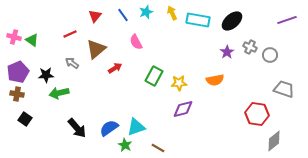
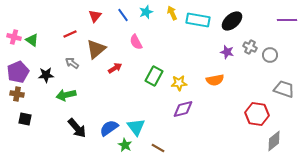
purple line: rotated 18 degrees clockwise
purple star: rotated 24 degrees counterclockwise
green arrow: moved 7 px right, 2 px down
black square: rotated 24 degrees counterclockwise
cyan triangle: rotated 48 degrees counterclockwise
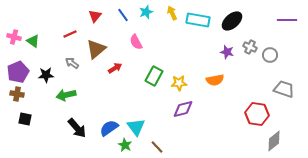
green triangle: moved 1 px right, 1 px down
brown line: moved 1 px left, 1 px up; rotated 16 degrees clockwise
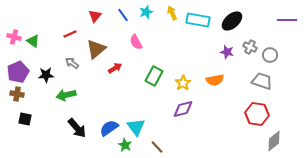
yellow star: moved 4 px right; rotated 28 degrees counterclockwise
gray trapezoid: moved 22 px left, 8 px up
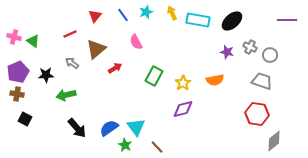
black square: rotated 16 degrees clockwise
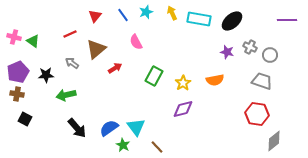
cyan rectangle: moved 1 px right, 1 px up
green star: moved 2 px left
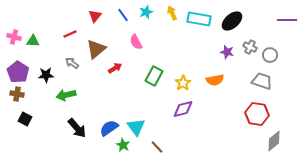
green triangle: rotated 32 degrees counterclockwise
purple pentagon: rotated 15 degrees counterclockwise
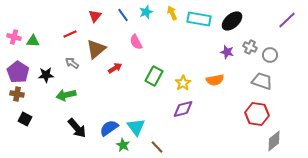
purple line: rotated 42 degrees counterclockwise
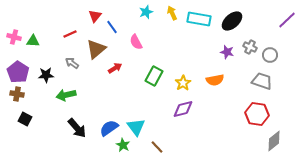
blue line: moved 11 px left, 12 px down
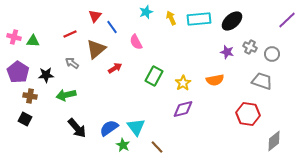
yellow arrow: moved 1 px left, 5 px down
cyan rectangle: rotated 15 degrees counterclockwise
gray circle: moved 2 px right, 1 px up
brown cross: moved 13 px right, 2 px down
red hexagon: moved 9 px left
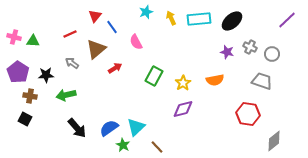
cyan triangle: rotated 24 degrees clockwise
